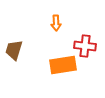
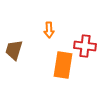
orange arrow: moved 7 px left, 7 px down
orange rectangle: rotated 72 degrees counterclockwise
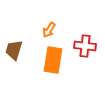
orange arrow: rotated 35 degrees clockwise
orange rectangle: moved 10 px left, 5 px up
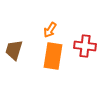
orange arrow: moved 1 px right
orange rectangle: moved 4 px up
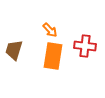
orange arrow: rotated 77 degrees counterclockwise
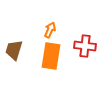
orange arrow: rotated 112 degrees counterclockwise
orange rectangle: moved 2 px left
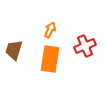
red cross: rotated 30 degrees counterclockwise
orange rectangle: moved 1 px left, 3 px down
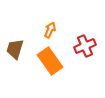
brown trapezoid: moved 1 px right, 1 px up
orange rectangle: moved 2 px down; rotated 44 degrees counterclockwise
